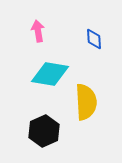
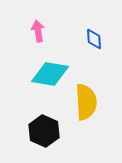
black hexagon: rotated 12 degrees counterclockwise
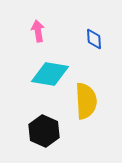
yellow semicircle: moved 1 px up
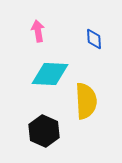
cyan diamond: rotated 6 degrees counterclockwise
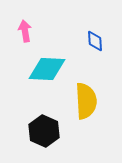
pink arrow: moved 13 px left
blue diamond: moved 1 px right, 2 px down
cyan diamond: moved 3 px left, 5 px up
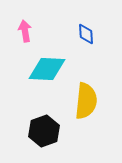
blue diamond: moved 9 px left, 7 px up
yellow semicircle: rotated 9 degrees clockwise
black hexagon: rotated 16 degrees clockwise
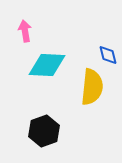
blue diamond: moved 22 px right, 21 px down; rotated 10 degrees counterclockwise
cyan diamond: moved 4 px up
yellow semicircle: moved 6 px right, 14 px up
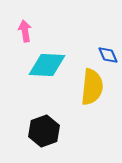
blue diamond: rotated 10 degrees counterclockwise
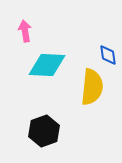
blue diamond: rotated 15 degrees clockwise
